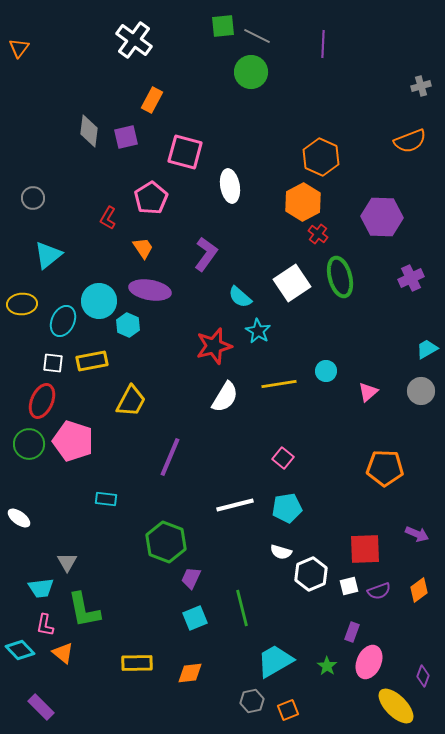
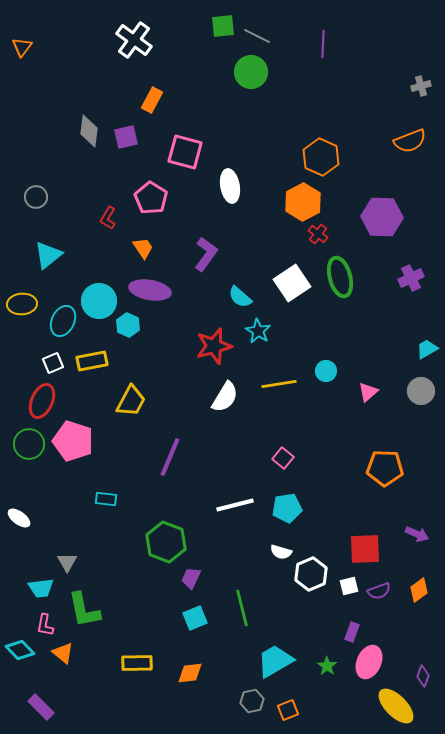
orange triangle at (19, 48): moved 3 px right, 1 px up
gray circle at (33, 198): moved 3 px right, 1 px up
pink pentagon at (151, 198): rotated 8 degrees counterclockwise
white square at (53, 363): rotated 30 degrees counterclockwise
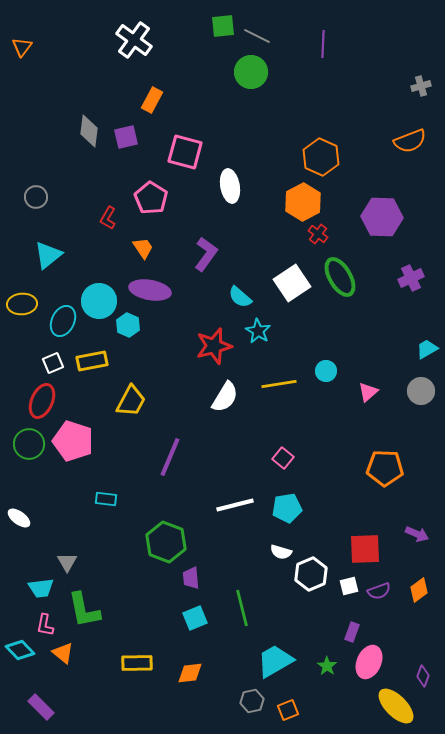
green ellipse at (340, 277): rotated 15 degrees counterclockwise
purple trapezoid at (191, 578): rotated 30 degrees counterclockwise
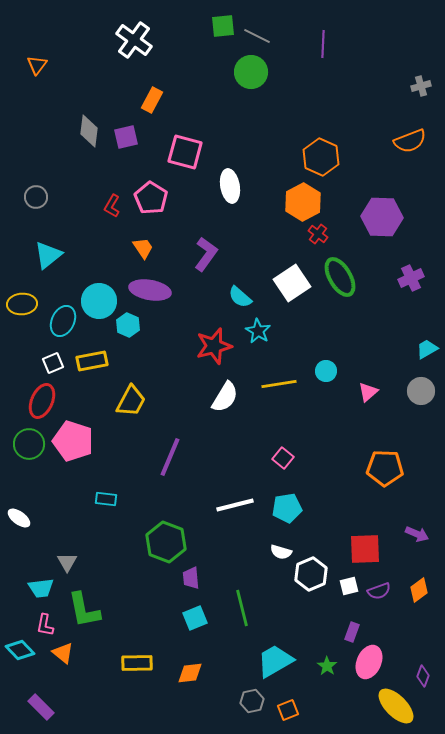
orange triangle at (22, 47): moved 15 px right, 18 px down
red L-shape at (108, 218): moved 4 px right, 12 px up
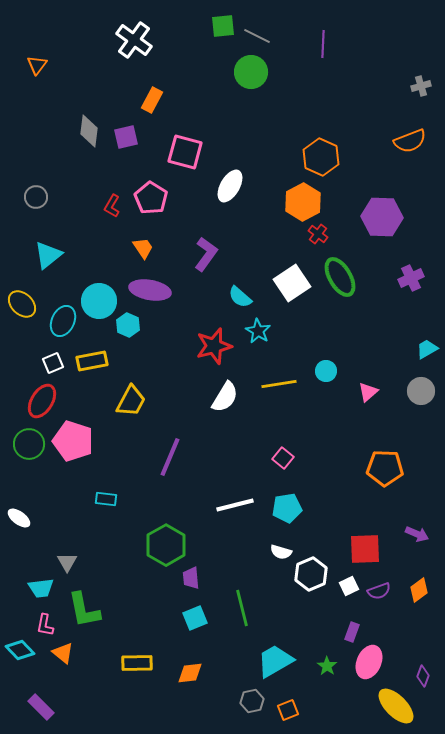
white ellipse at (230, 186): rotated 40 degrees clockwise
yellow ellipse at (22, 304): rotated 48 degrees clockwise
red ellipse at (42, 401): rotated 8 degrees clockwise
green hexagon at (166, 542): moved 3 px down; rotated 9 degrees clockwise
white square at (349, 586): rotated 12 degrees counterclockwise
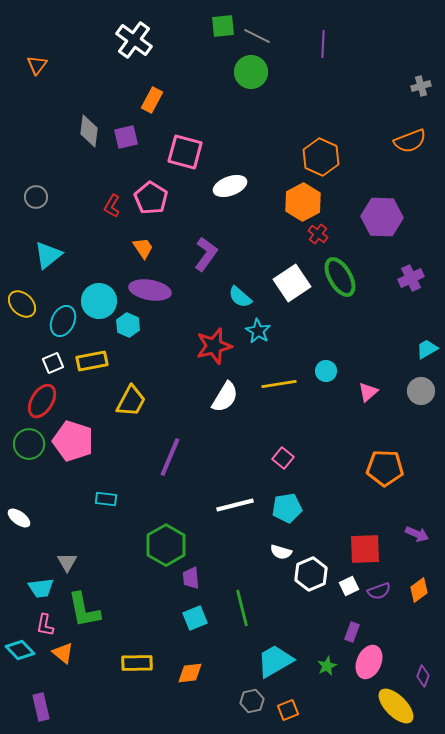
white ellipse at (230, 186): rotated 40 degrees clockwise
green star at (327, 666): rotated 12 degrees clockwise
purple rectangle at (41, 707): rotated 32 degrees clockwise
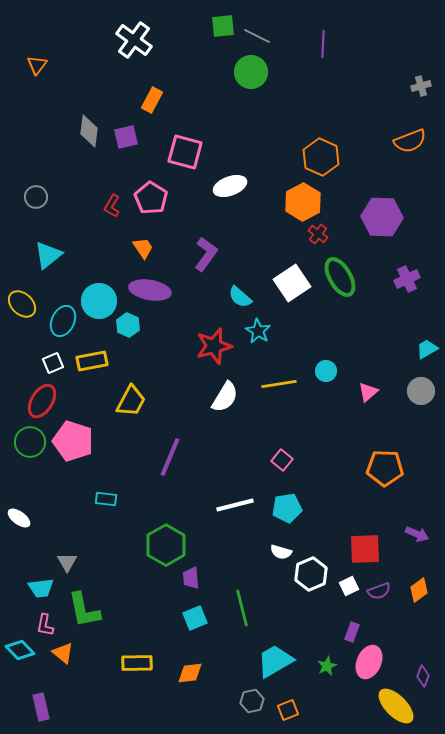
purple cross at (411, 278): moved 4 px left, 1 px down
green circle at (29, 444): moved 1 px right, 2 px up
pink square at (283, 458): moved 1 px left, 2 px down
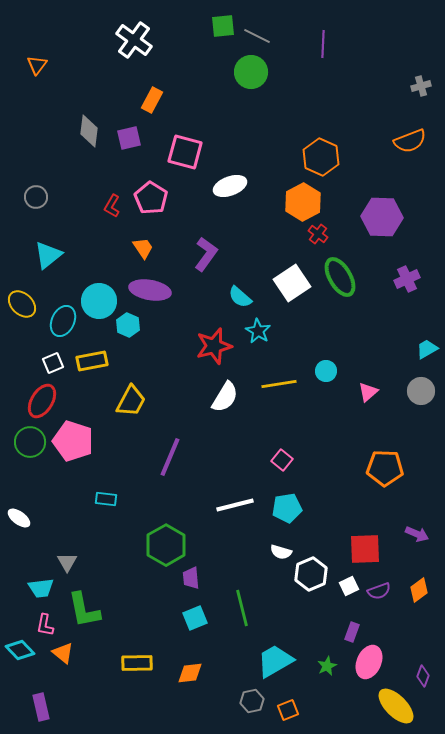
purple square at (126, 137): moved 3 px right, 1 px down
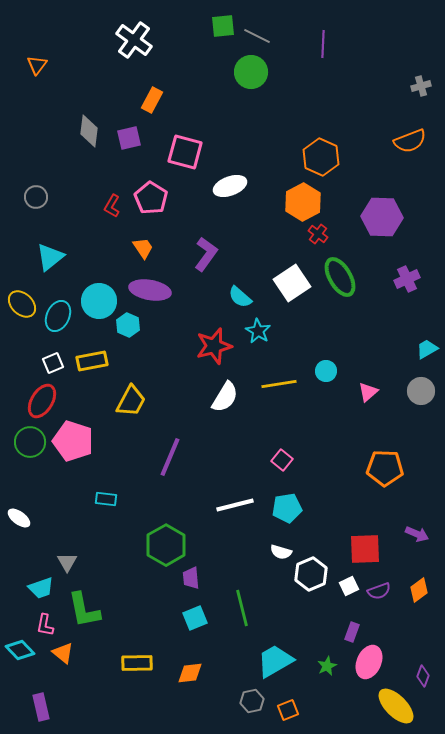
cyan triangle at (48, 255): moved 2 px right, 2 px down
cyan ellipse at (63, 321): moved 5 px left, 5 px up
cyan trapezoid at (41, 588): rotated 12 degrees counterclockwise
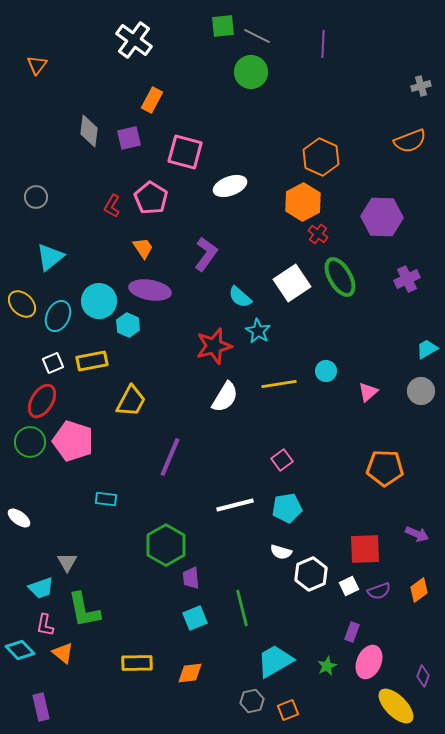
pink square at (282, 460): rotated 15 degrees clockwise
